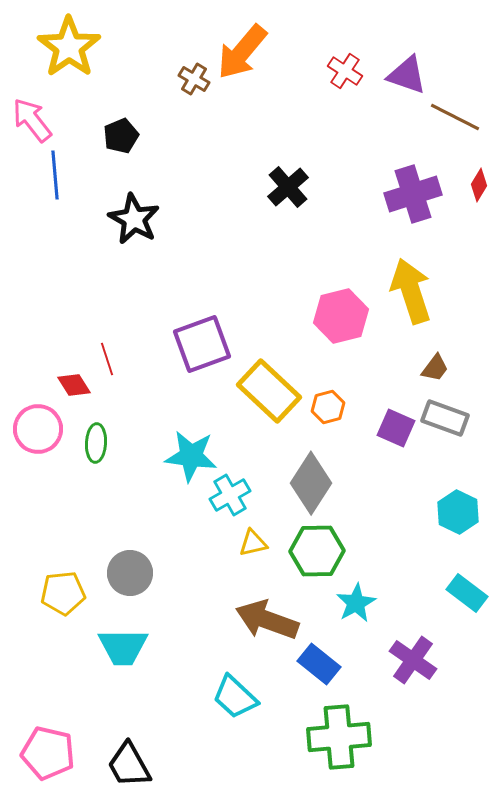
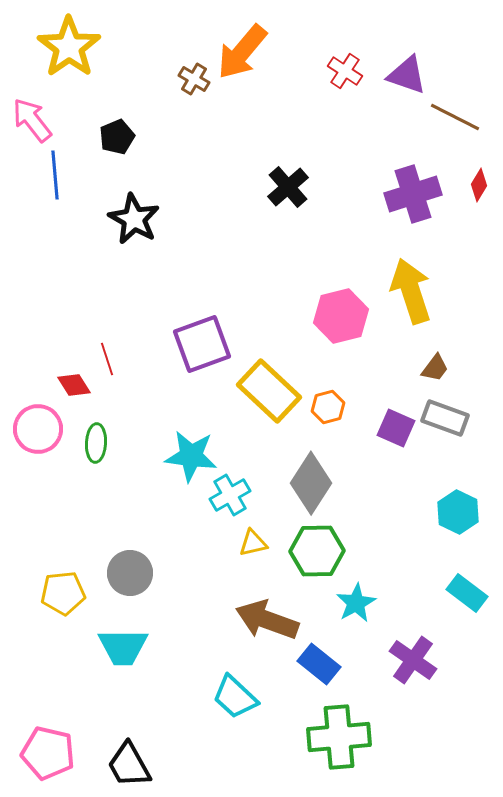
black pentagon at (121, 136): moved 4 px left, 1 px down
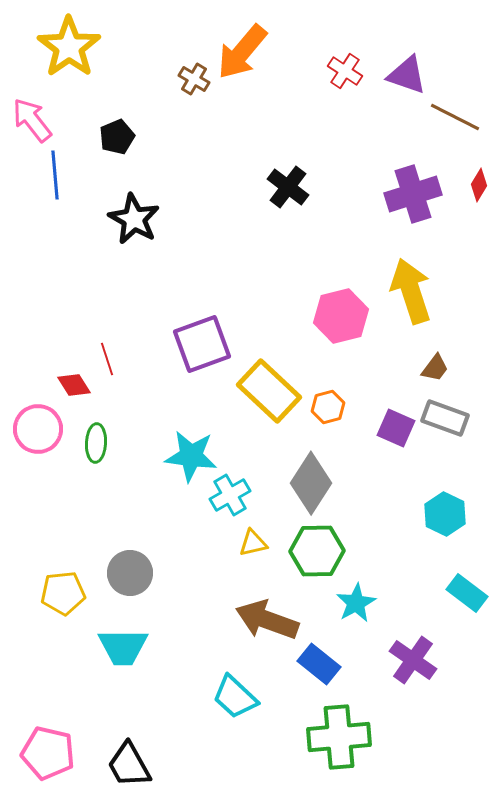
black cross at (288, 187): rotated 12 degrees counterclockwise
cyan hexagon at (458, 512): moved 13 px left, 2 px down
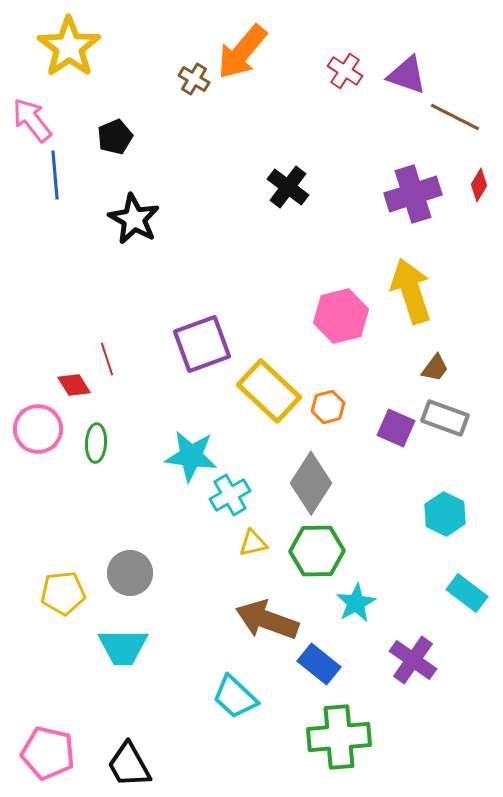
black pentagon at (117, 137): moved 2 px left
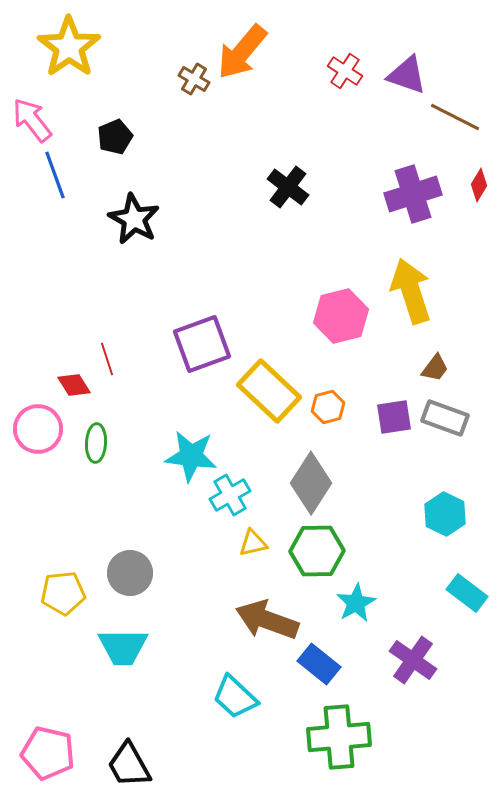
blue line at (55, 175): rotated 15 degrees counterclockwise
purple square at (396, 428): moved 2 px left, 11 px up; rotated 33 degrees counterclockwise
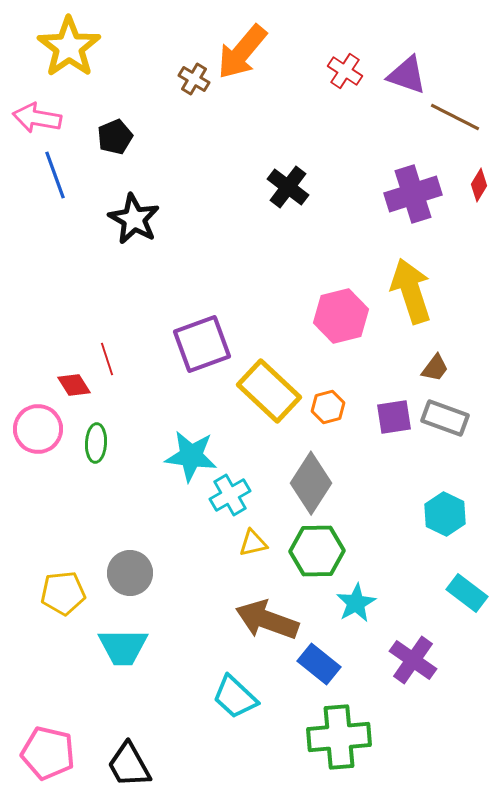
pink arrow at (32, 120): moved 5 px right, 2 px up; rotated 42 degrees counterclockwise
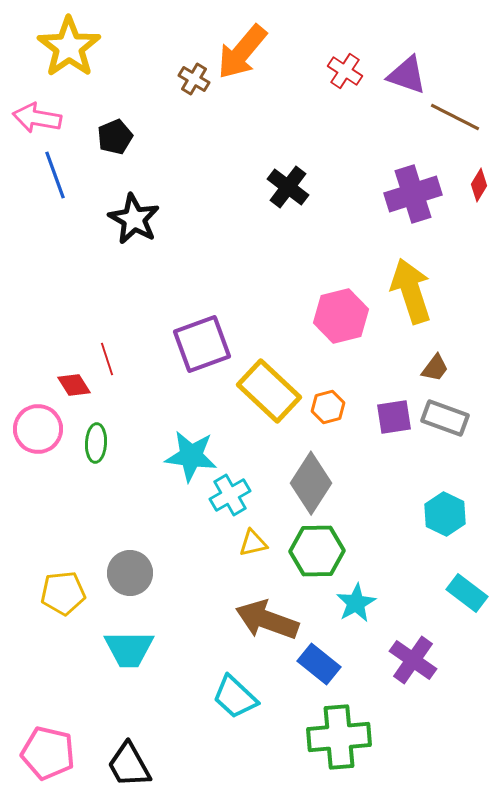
cyan trapezoid at (123, 647): moved 6 px right, 2 px down
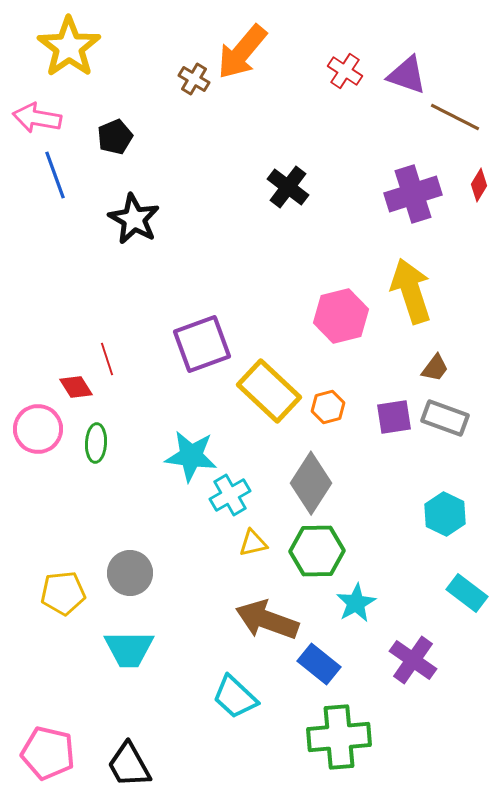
red diamond at (74, 385): moved 2 px right, 2 px down
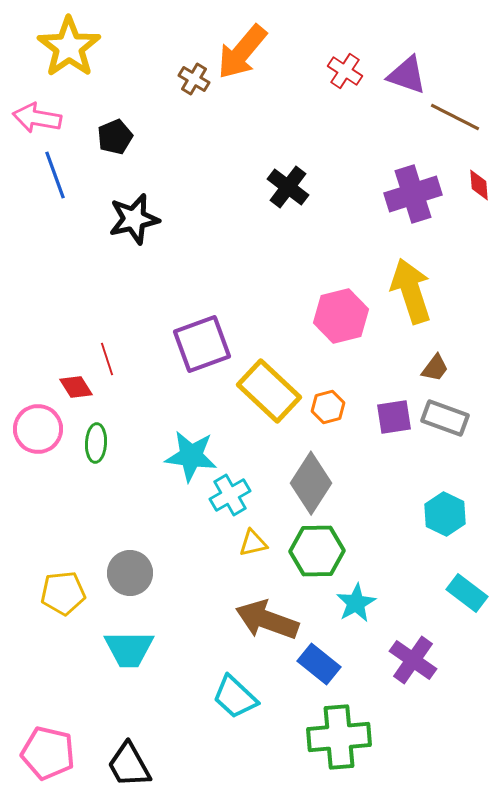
red diamond at (479, 185): rotated 36 degrees counterclockwise
black star at (134, 219): rotated 30 degrees clockwise
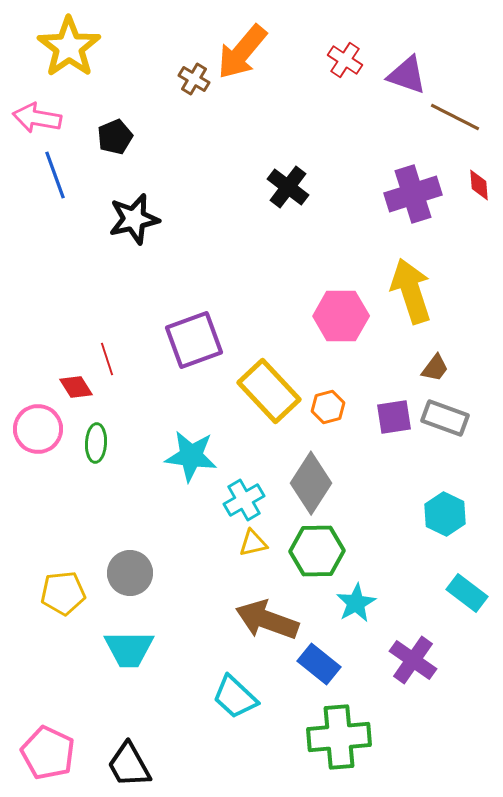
red cross at (345, 71): moved 11 px up
pink hexagon at (341, 316): rotated 14 degrees clockwise
purple square at (202, 344): moved 8 px left, 4 px up
yellow rectangle at (269, 391): rotated 4 degrees clockwise
cyan cross at (230, 495): moved 14 px right, 5 px down
pink pentagon at (48, 753): rotated 12 degrees clockwise
